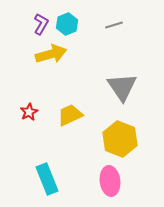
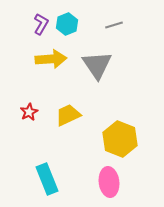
yellow arrow: moved 5 px down; rotated 12 degrees clockwise
gray triangle: moved 25 px left, 22 px up
yellow trapezoid: moved 2 px left
pink ellipse: moved 1 px left, 1 px down
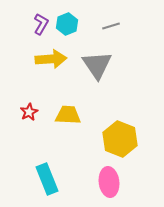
gray line: moved 3 px left, 1 px down
yellow trapezoid: rotated 28 degrees clockwise
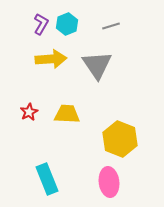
yellow trapezoid: moved 1 px left, 1 px up
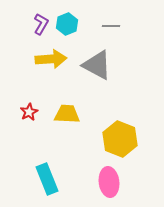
gray line: rotated 18 degrees clockwise
gray triangle: rotated 28 degrees counterclockwise
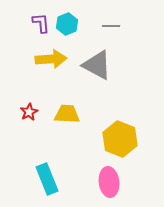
purple L-shape: moved 1 px up; rotated 35 degrees counterclockwise
